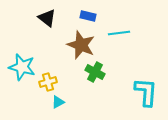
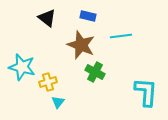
cyan line: moved 2 px right, 3 px down
cyan triangle: rotated 24 degrees counterclockwise
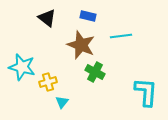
cyan triangle: moved 4 px right
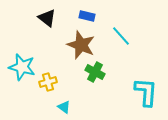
blue rectangle: moved 1 px left
cyan line: rotated 55 degrees clockwise
cyan triangle: moved 2 px right, 5 px down; rotated 32 degrees counterclockwise
